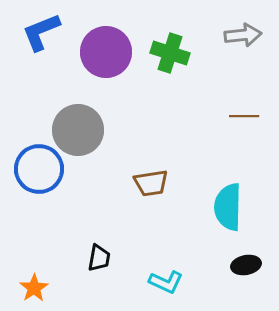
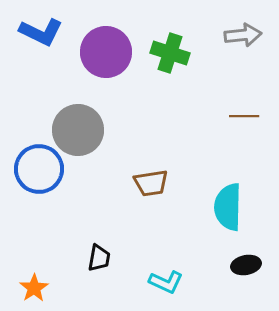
blue L-shape: rotated 132 degrees counterclockwise
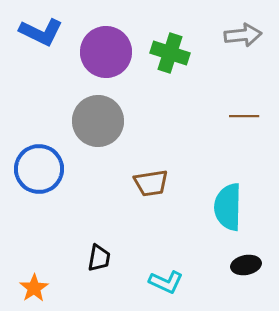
gray circle: moved 20 px right, 9 px up
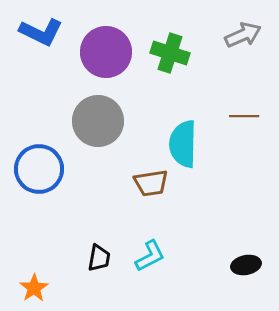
gray arrow: rotated 18 degrees counterclockwise
cyan semicircle: moved 45 px left, 63 px up
cyan L-shape: moved 16 px left, 26 px up; rotated 52 degrees counterclockwise
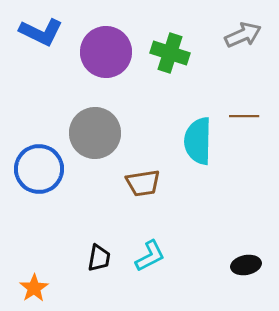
gray circle: moved 3 px left, 12 px down
cyan semicircle: moved 15 px right, 3 px up
brown trapezoid: moved 8 px left
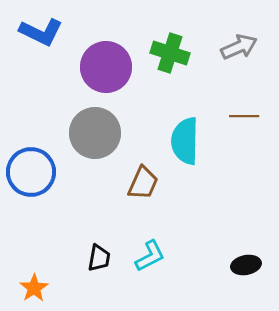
gray arrow: moved 4 px left, 12 px down
purple circle: moved 15 px down
cyan semicircle: moved 13 px left
blue circle: moved 8 px left, 3 px down
brown trapezoid: rotated 57 degrees counterclockwise
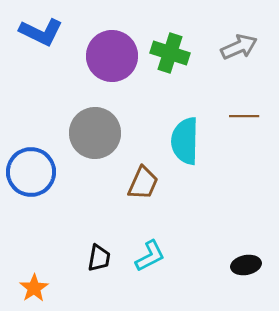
purple circle: moved 6 px right, 11 px up
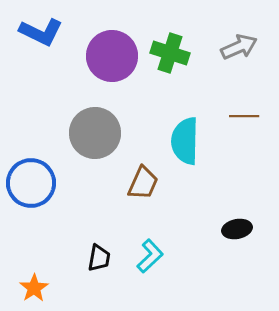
blue circle: moved 11 px down
cyan L-shape: rotated 16 degrees counterclockwise
black ellipse: moved 9 px left, 36 px up
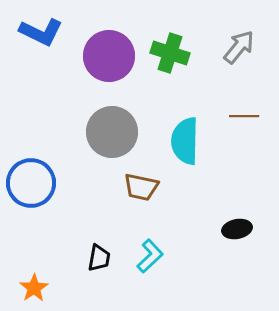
gray arrow: rotated 27 degrees counterclockwise
purple circle: moved 3 px left
gray circle: moved 17 px right, 1 px up
brown trapezoid: moved 2 px left, 4 px down; rotated 78 degrees clockwise
